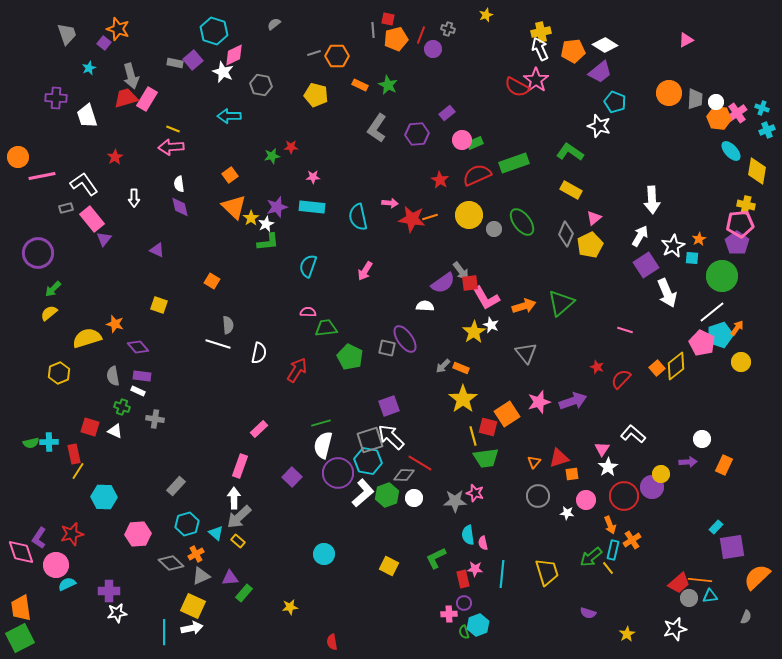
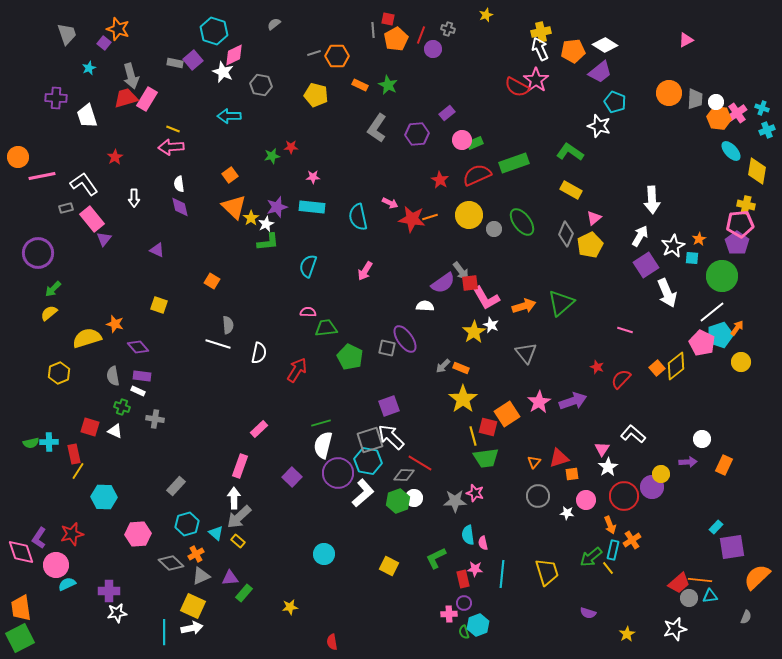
orange pentagon at (396, 39): rotated 15 degrees counterclockwise
pink arrow at (390, 203): rotated 21 degrees clockwise
pink star at (539, 402): rotated 15 degrees counterclockwise
green hexagon at (387, 495): moved 11 px right, 6 px down
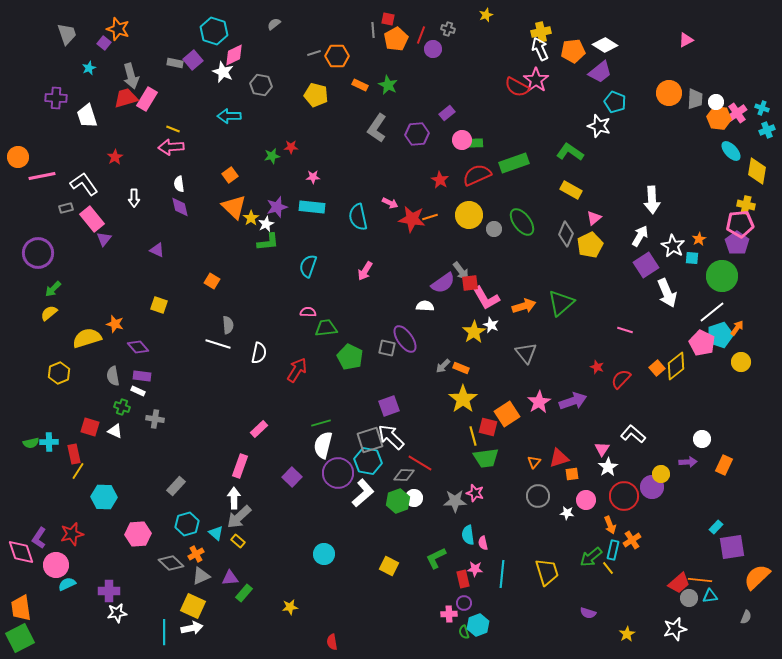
green rectangle at (475, 143): rotated 21 degrees clockwise
white star at (673, 246): rotated 15 degrees counterclockwise
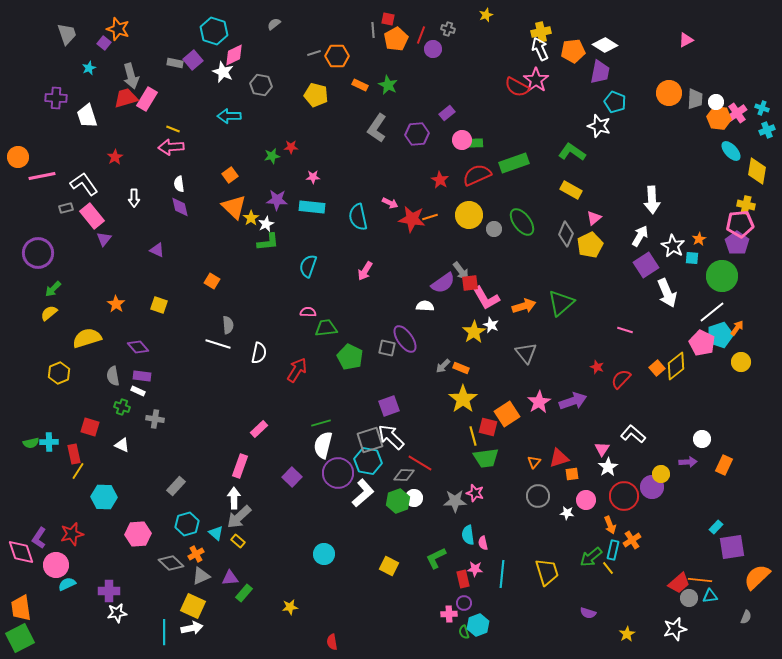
purple trapezoid at (600, 72): rotated 40 degrees counterclockwise
green L-shape at (570, 152): moved 2 px right
purple star at (277, 207): moved 7 px up; rotated 20 degrees clockwise
pink rectangle at (92, 219): moved 3 px up
orange star at (115, 324): moved 1 px right, 20 px up; rotated 18 degrees clockwise
white triangle at (115, 431): moved 7 px right, 14 px down
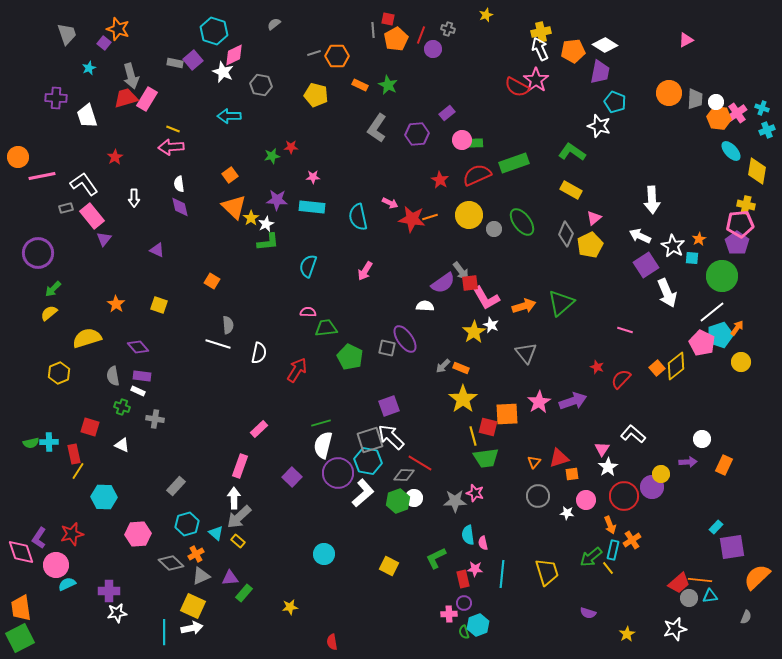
white arrow at (640, 236): rotated 95 degrees counterclockwise
orange square at (507, 414): rotated 30 degrees clockwise
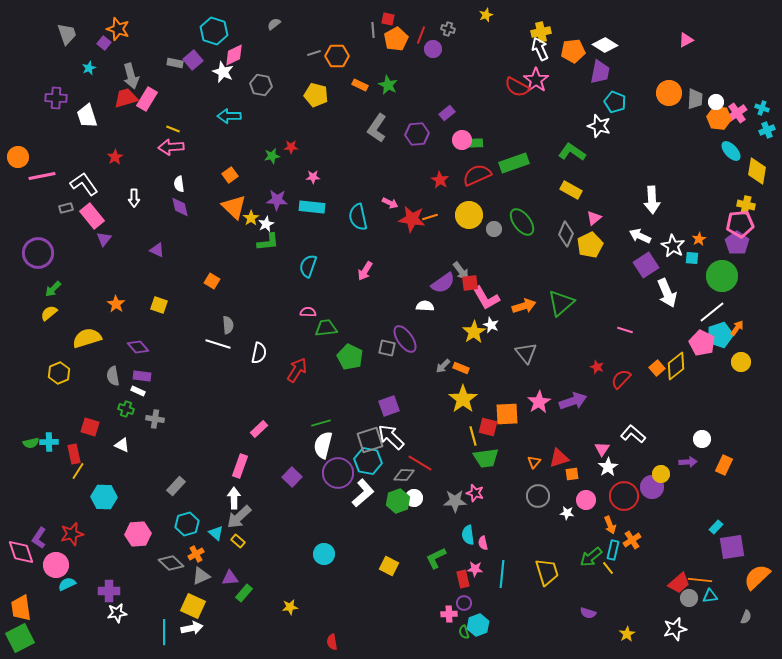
green cross at (122, 407): moved 4 px right, 2 px down
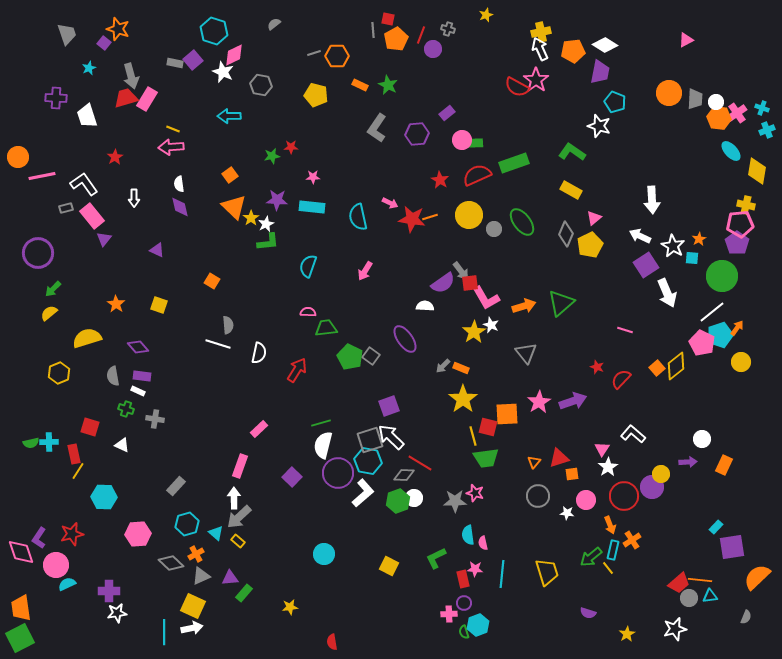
gray square at (387, 348): moved 16 px left, 8 px down; rotated 24 degrees clockwise
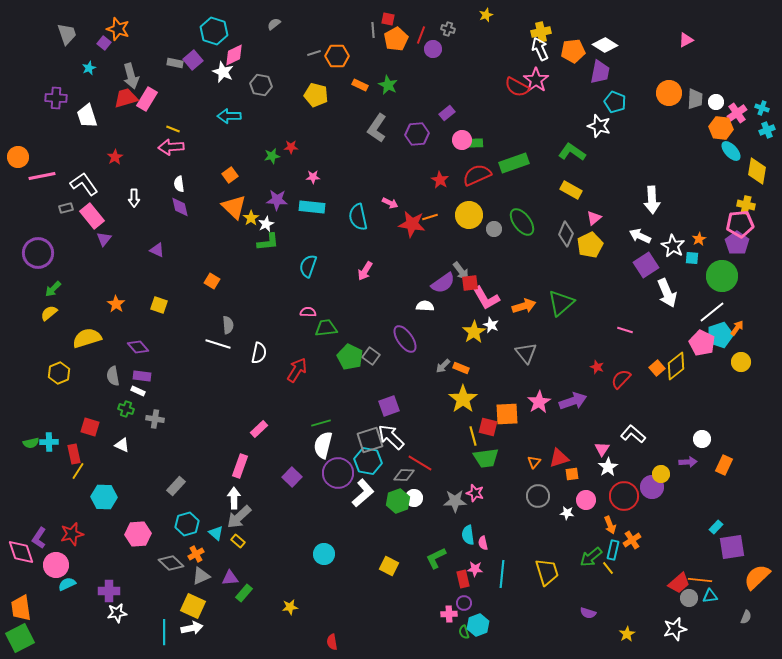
orange hexagon at (719, 118): moved 2 px right, 10 px down
red star at (412, 219): moved 5 px down
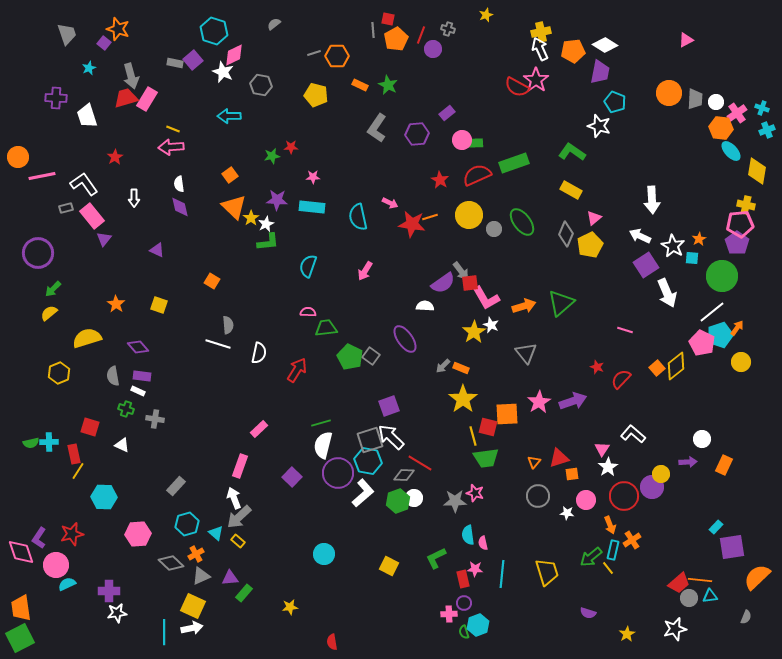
white arrow at (234, 498): rotated 20 degrees counterclockwise
